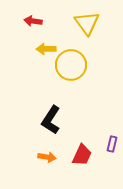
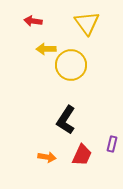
black L-shape: moved 15 px right
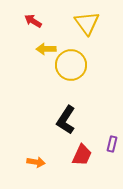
red arrow: rotated 24 degrees clockwise
orange arrow: moved 11 px left, 5 px down
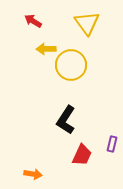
orange arrow: moved 3 px left, 12 px down
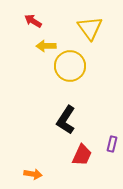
yellow triangle: moved 3 px right, 5 px down
yellow arrow: moved 3 px up
yellow circle: moved 1 px left, 1 px down
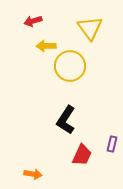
red arrow: rotated 48 degrees counterclockwise
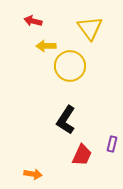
red arrow: rotated 30 degrees clockwise
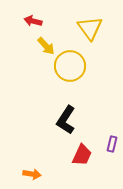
yellow arrow: rotated 132 degrees counterclockwise
orange arrow: moved 1 px left
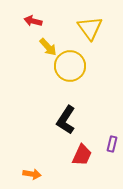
yellow arrow: moved 2 px right, 1 px down
